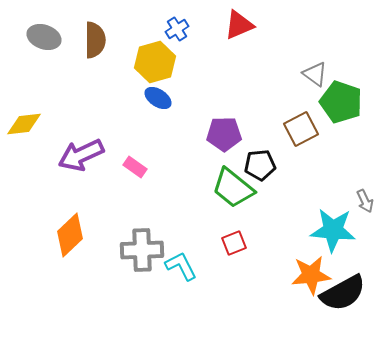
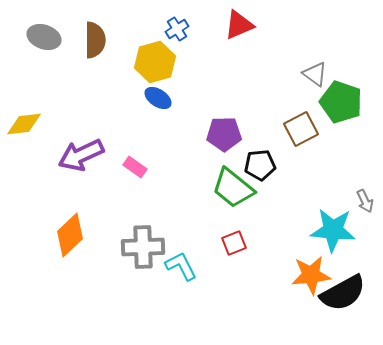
gray cross: moved 1 px right, 3 px up
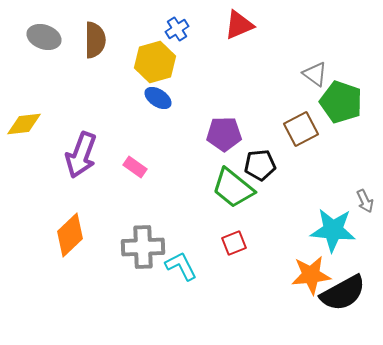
purple arrow: rotated 45 degrees counterclockwise
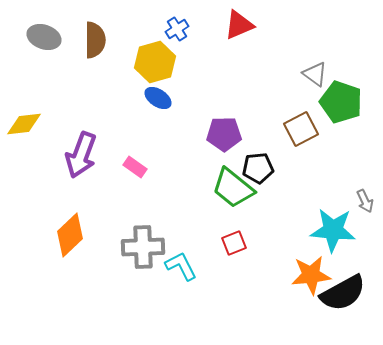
black pentagon: moved 2 px left, 3 px down
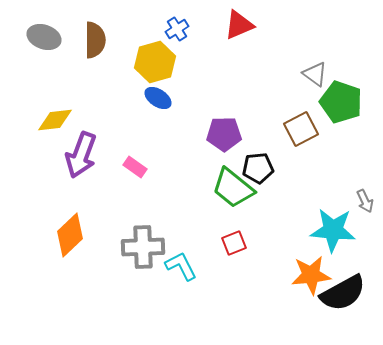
yellow diamond: moved 31 px right, 4 px up
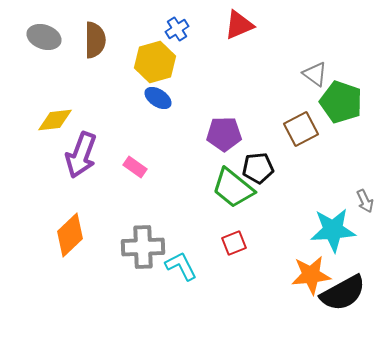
cyan star: rotated 9 degrees counterclockwise
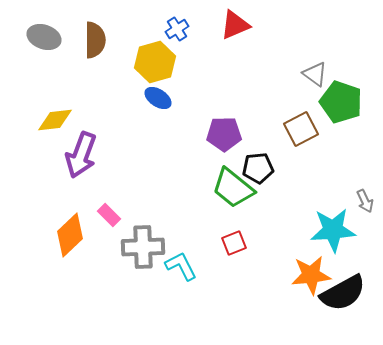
red triangle: moved 4 px left
pink rectangle: moved 26 px left, 48 px down; rotated 10 degrees clockwise
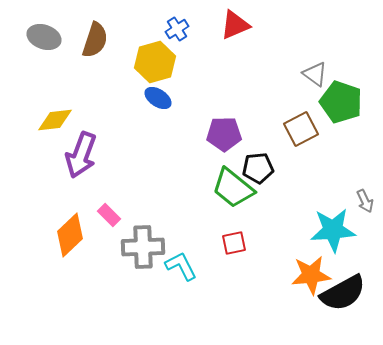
brown semicircle: rotated 18 degrees clockwise
red square: rotated 10 degrees clockwise
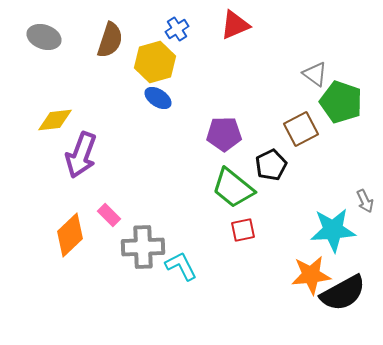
brown semicircle: moved 15 px right
black pentagon: moved 13 px right, 3 px up; rotated 20 degrees counterclockwise
red square: moved 9 px right, 13 px up
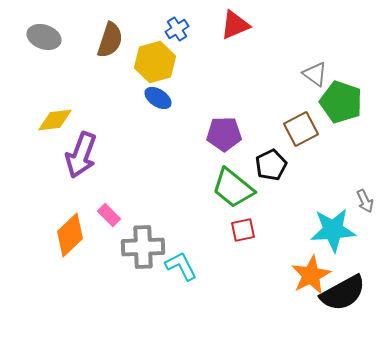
orange star: rotated 21 degrees counterclockwise
